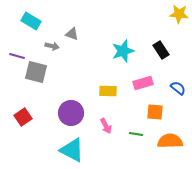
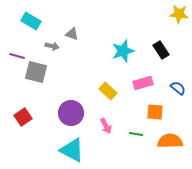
yellow rectangle: rotated 42 degrees clockwise
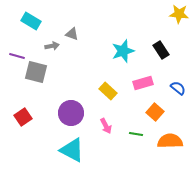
gray arrow: rotated 24 degrees counterclockwise
orange square: rotated 36 degrees clockwise
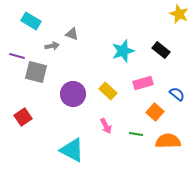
yellow star: rotated 18 degrees clockwise
black rectangle: rotated 18 degrees counterclockwise
blue semicircle: moved 1 px left, 6 px down
purple circle: moved 2 px right, 19 px up
orange semicircle: moved 2 px left
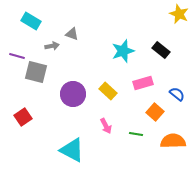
orange semicircle: moved 5 px right
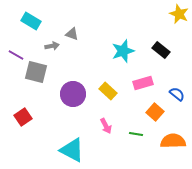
purple line: moved 1 px left, 1 px up; rotated 14 degrees clockwise
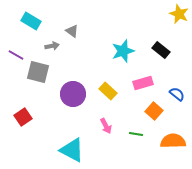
gray triangle: moved 3 px up; rotated 16 degrees clockwise
gray square: moved 2 px right
orange square: moved 1 px left, 1 px up
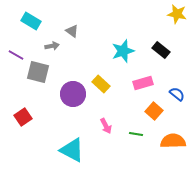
yellow star: moved 2 px left; rotated 12 degrees counterclockwise
yellow rectangle: moved 7 px left, 7 px up
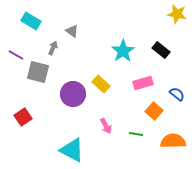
gray arrow: moved 1 px right, 2 px down; rotated 56 degrees counterclockwise
cyan star: rotated 15 degrees counterclockwise
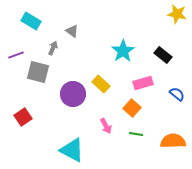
black rectangle: moved 2 px right, 5 px down
purple line: rotated 49 degrees counterclockwise
orange square: moved 22 px left, 3 px up
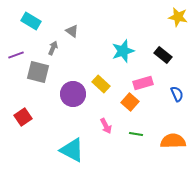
yellow star: moved 1 px right, 3 px down
cyan star: rotated 15 degrees clockwise
blue semicircle: rotated 28 degrees clockwise
orange square: moved 2 px left, 6 px up
